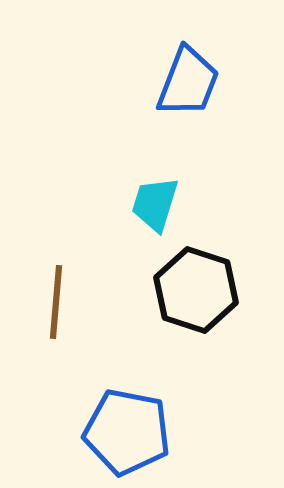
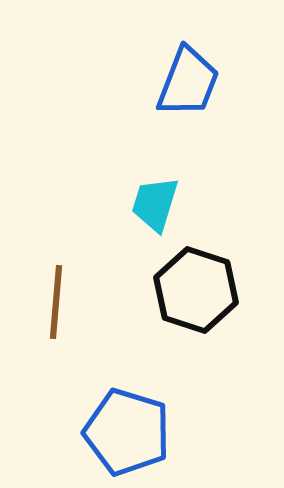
blue pentagon: rotated 6 degrees clockwise
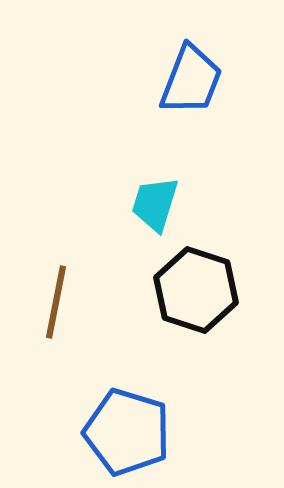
blue trapezoid: moved 3 px right, 2 px up
brown line: rotated 6 degrees clockwise
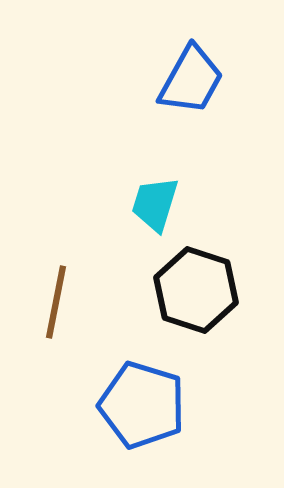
blue trapezoid: rotated 8 degrees clockwise
blue pentagon: moved 15 px right, 27 px up
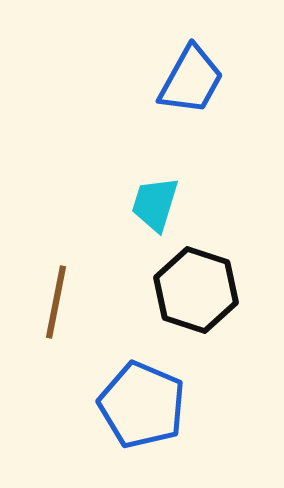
blue pentagon: rotated 6 degrees clockwise
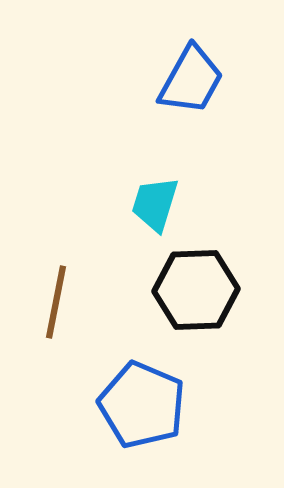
black hexagon: rotated 20 degrees counterclockwise
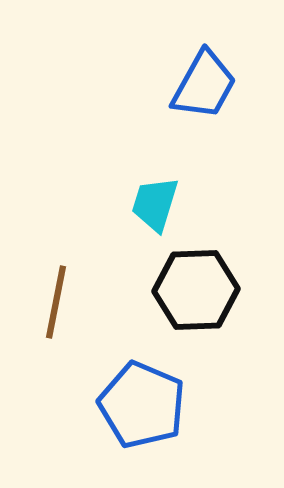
blue trapezoid: moved 13 px right, 5 px down
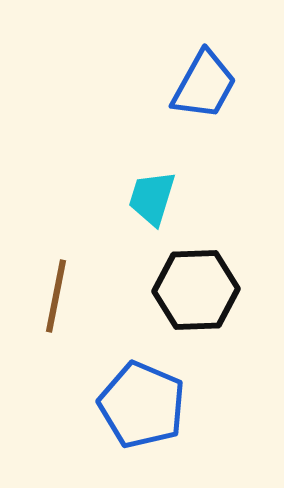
cyan trapezoid: moved 3 px left, 6 px up
brown line: moved 6 px up
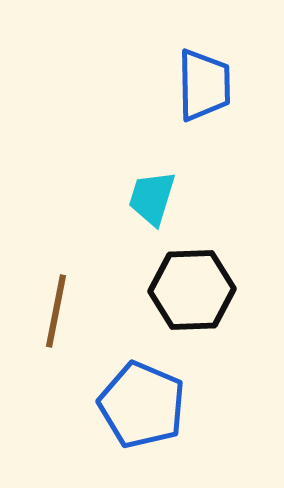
blue trapezoid: rotated 30 degrees counterclockwise
black hexagon: moved 4 px left
brown line: moved 15 px down
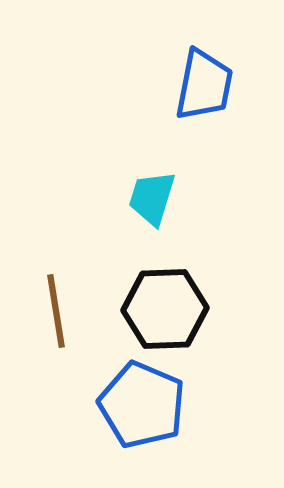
blue trapezoid: rotated 12 degrees clockwise
black hexagon: moved 27 px left, 19 px down
brown line: rotated 20 degrees counterclockwise
